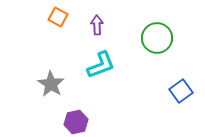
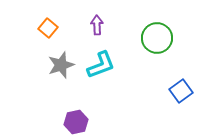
orange square: moved 10 px left, 11 px down; rotated 12 degrees clockwise
gray star: moved 10 px right, 19 px up; rotated 20 degrees clockwise
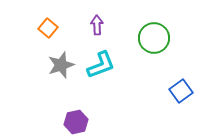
green circle: moved 3 px left
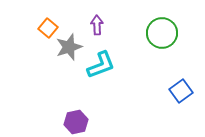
green circle: moved 8 px right, 5 px up
gray star: moved 8 px right, 18 px up
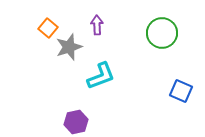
cyan L-shape: moved 11 px down
blue square: rotated 30 degrees counterclockwise
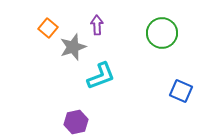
gray star: moved 4 px right
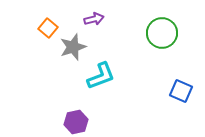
purple arrow: moved 3 px left, 6 px up; rotated 78 degrees clockwise
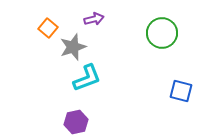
cyan L-shape: moved 14 px left, 2 px down
blue square: rotated 10 degrees counterclockwise
